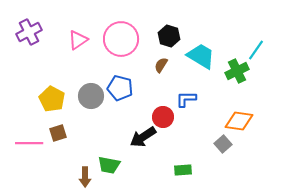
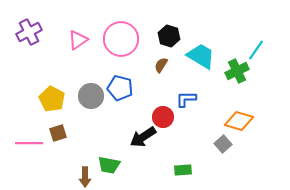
orange diamond: rotated 8 degrees clockwise
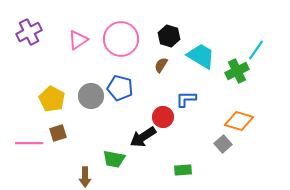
green trapezoid: moved 5 px right, 6 px up
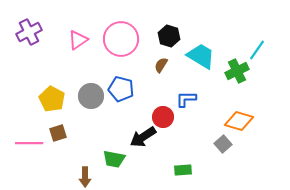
cyan line: moved 1 px right
blue pentagon: moved 1 px right, 1 px down
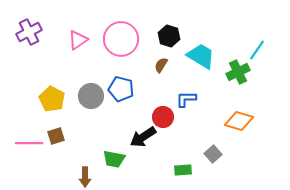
green cross: moved 1 px right, 1 px down
brown square: moved 2 px left, 3 px down
gray square: moved 10 px left, 10 px down
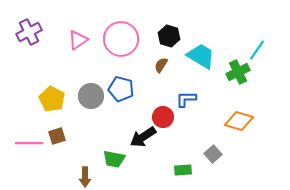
brown square: moved 1 px right
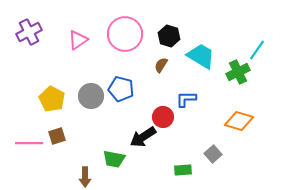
pink circle: moved 4 px right, 5 px up
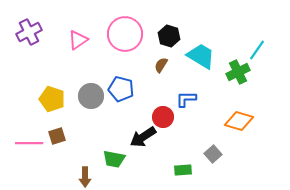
yellow pentagon: rotated 10 degrees counterclockwise
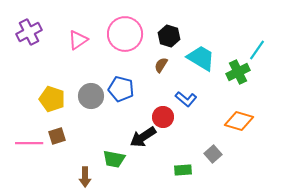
cyan trapezoid: moved 2 px down
blue L-shape: rotated 140 degrees counterclockwise
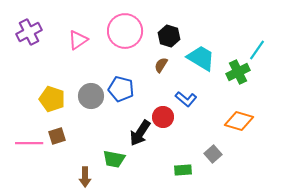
pink circle: moved 3 px up
black arrow: moved 3 px left, 4 px up; rotated 24 degrees counterclockwise
